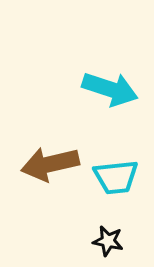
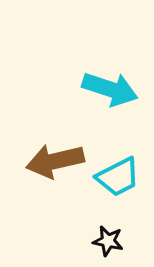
brown arrow: moved 5 px right, 3 px up
cyan trapezoid: moved 2 px right; rotated 21 degrees counterclockwise
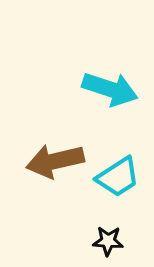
cyan trapezoid: rotated 6 degrees counterclockwise
black star: rotated 8 degrees counterclockwise
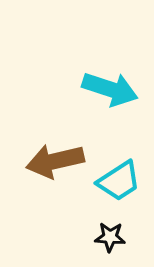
cyan trapezoid: moved 1 px right, 4 px down
black star: moved 2 px right, 4 px up
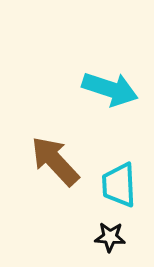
brown arrow: rotated 60 degrees clockwise
cyan trapezoid: moved 4 px down; rotated 120 degrees clockwise
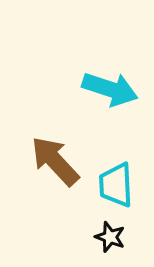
cyan trapezoid: moved 3 px left
black star: rotated 16 degrees clockwise
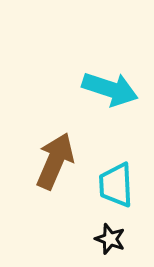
brown arrow: rotated 66 degrees clockwise
black star: moved 2 px down
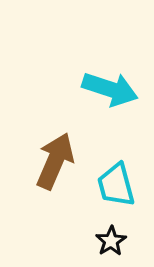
cyan trapezoid: rotated 12 degrees counterclockwise
black star: moved 1 px right, 2 px down; rotated 20 degrees clockwise
